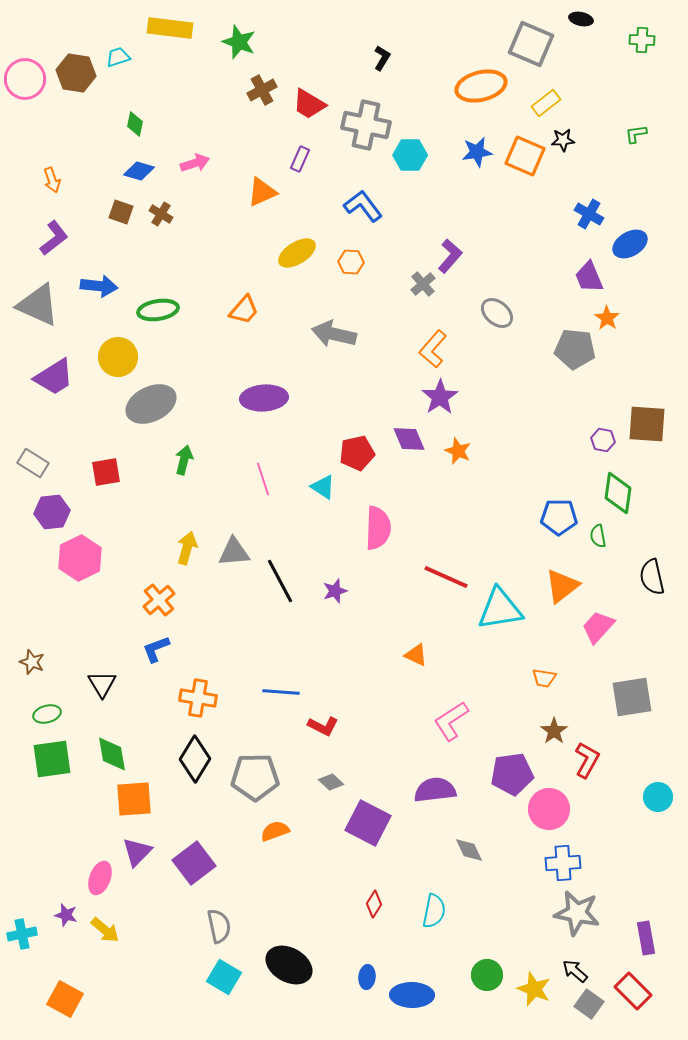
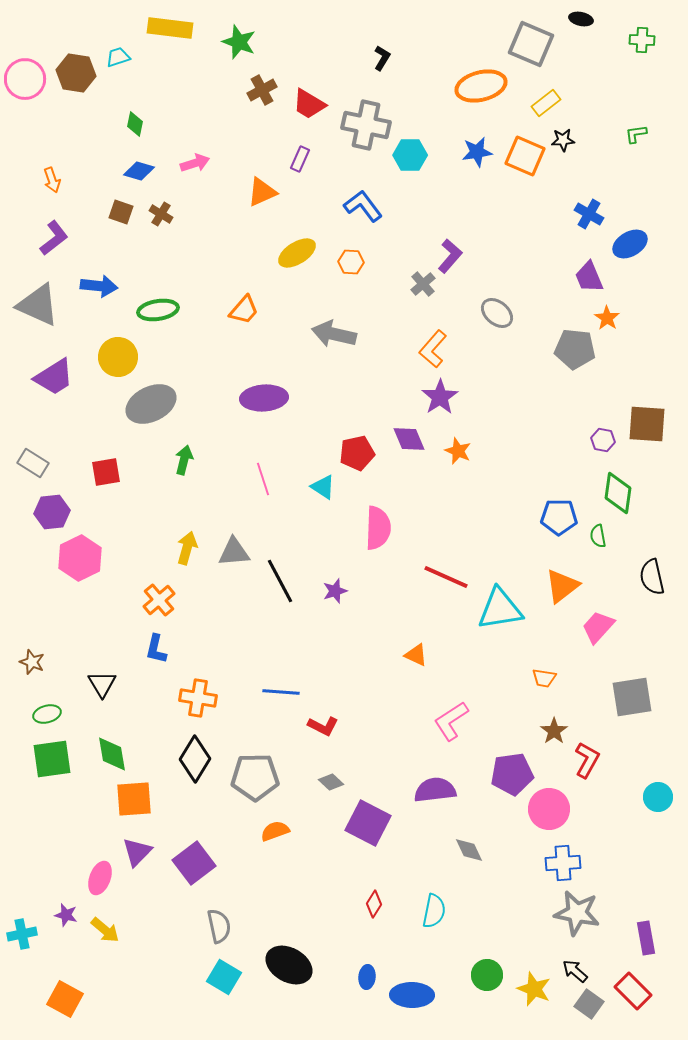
blue L-shape at (156, 649): rotated 56 degrees counterclockwise
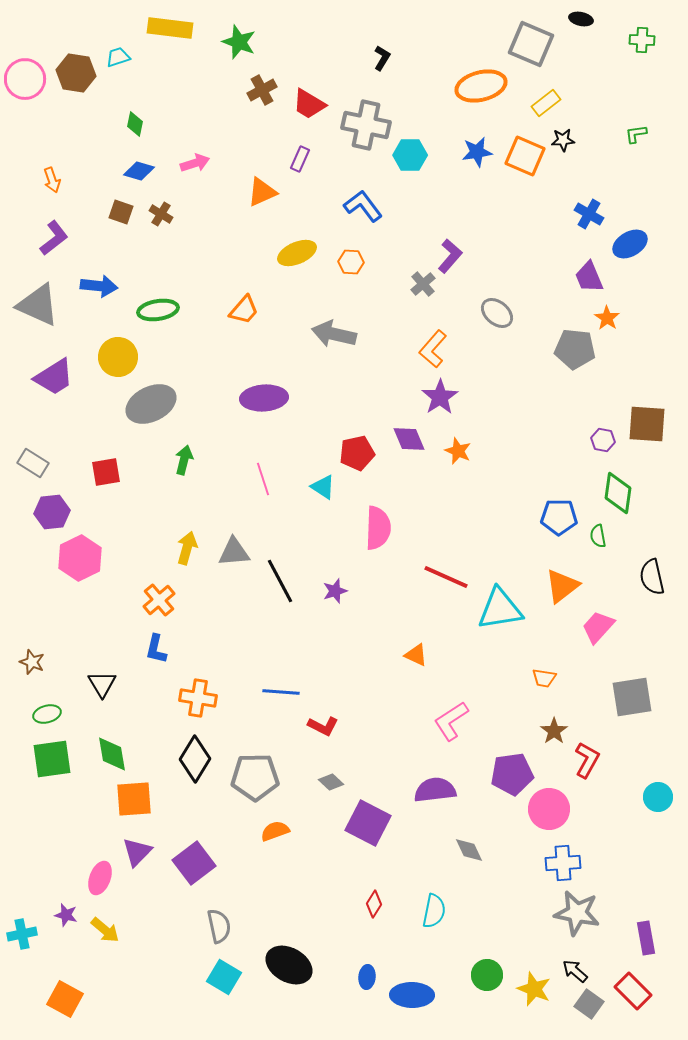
yellow ellipse at (297, 253): rotated 9 degrees clockwise
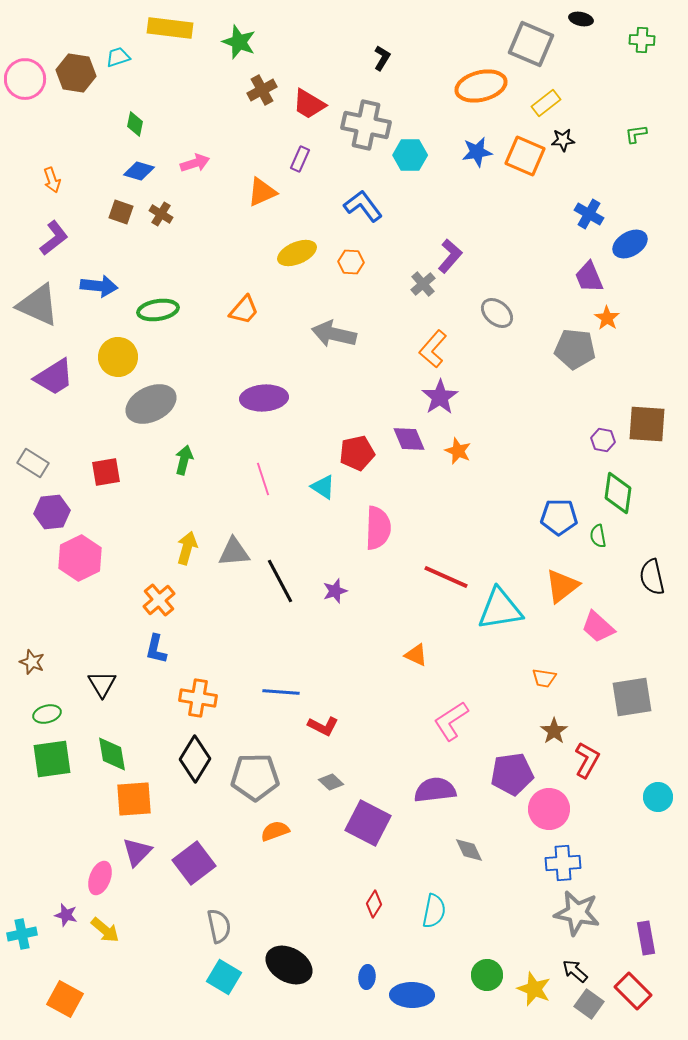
pink trapezoid at (598, 627): rotated 90 degrees counterclockwise
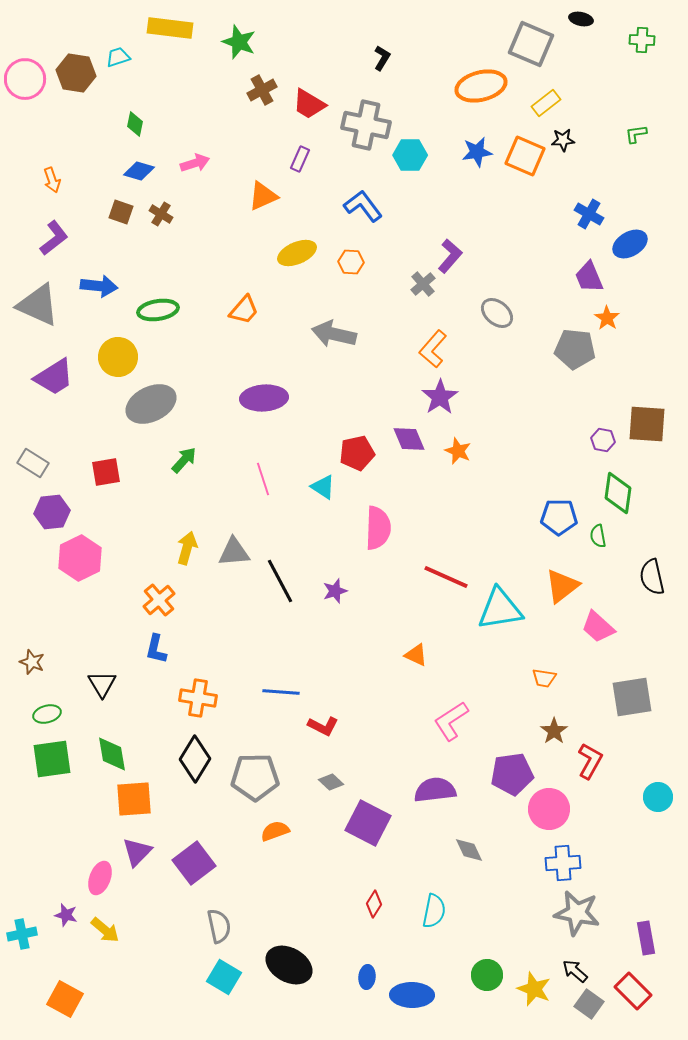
orange triangle at (262, 192): moved 1 px right, 4 px down
green arrow at (184, 460): rotated 28 degrees clockwise
red L-shape at (587, 760): moved 3 px right, 1 px down
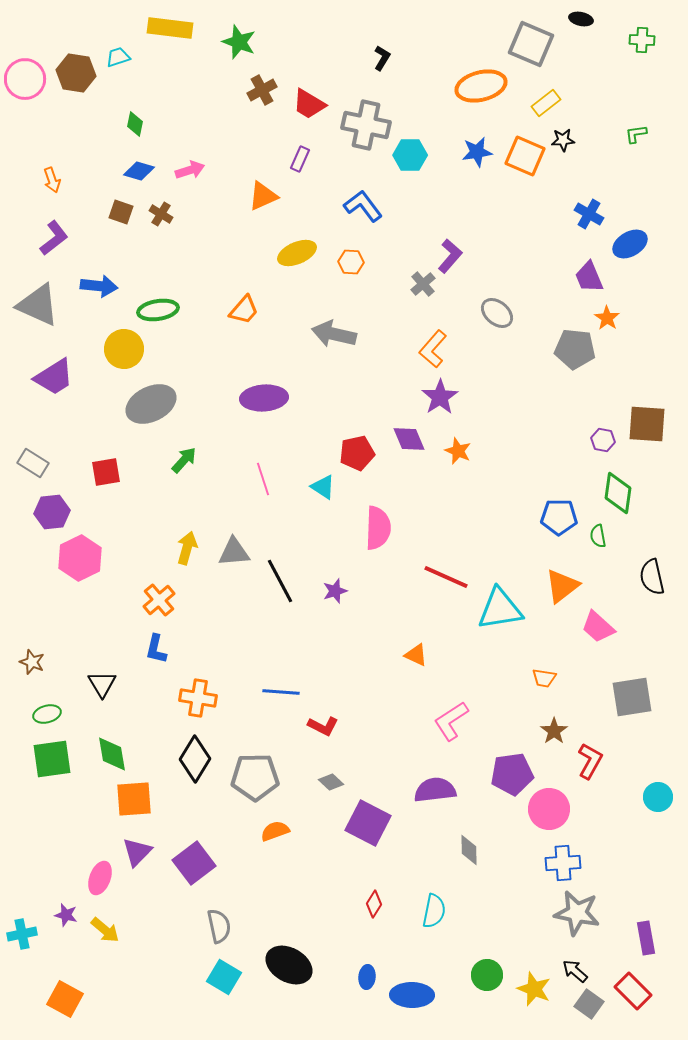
pink arrow at (195, 163): moved 5 px left, 7 px down
yellow circle at (118, 357): moved 6 px right, 8 px up
gray diamond at (469, 850): rotated 24 degrees clockwise
